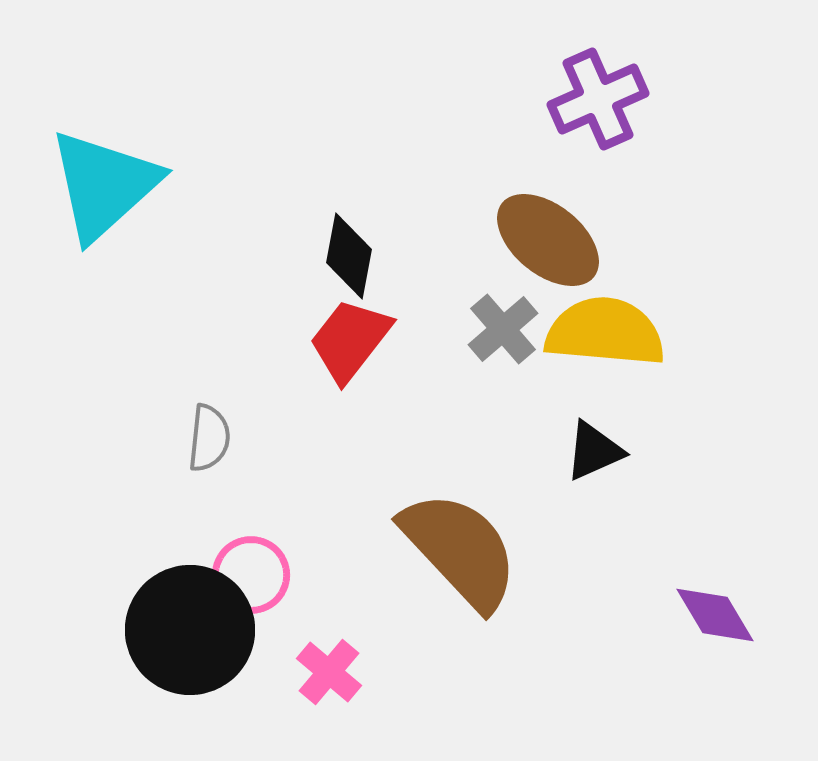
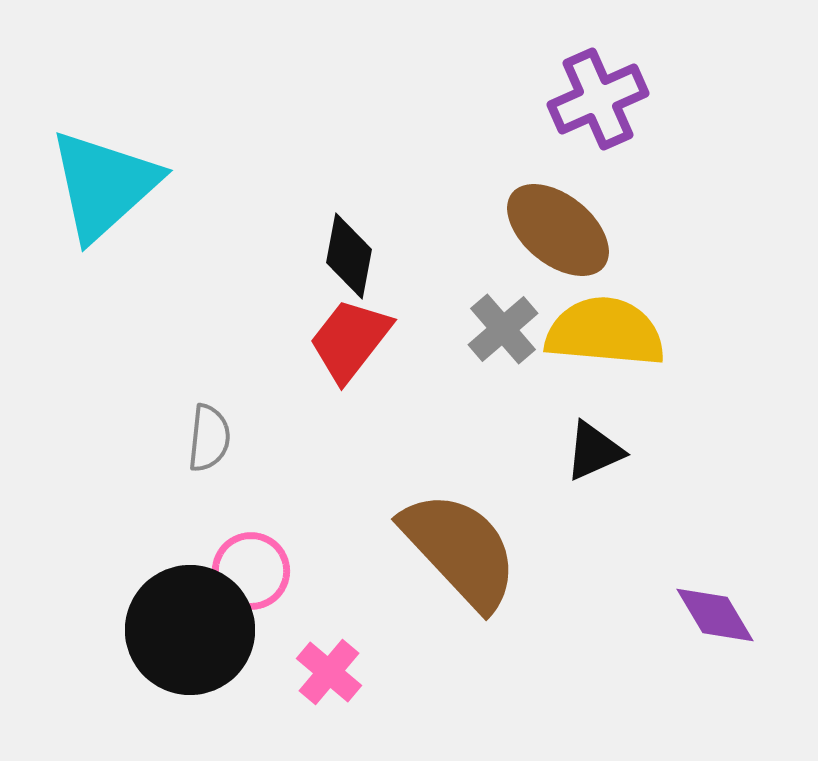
brown ellipse: moved 10 px right, 10 px up
pink circle: moved 4 px up
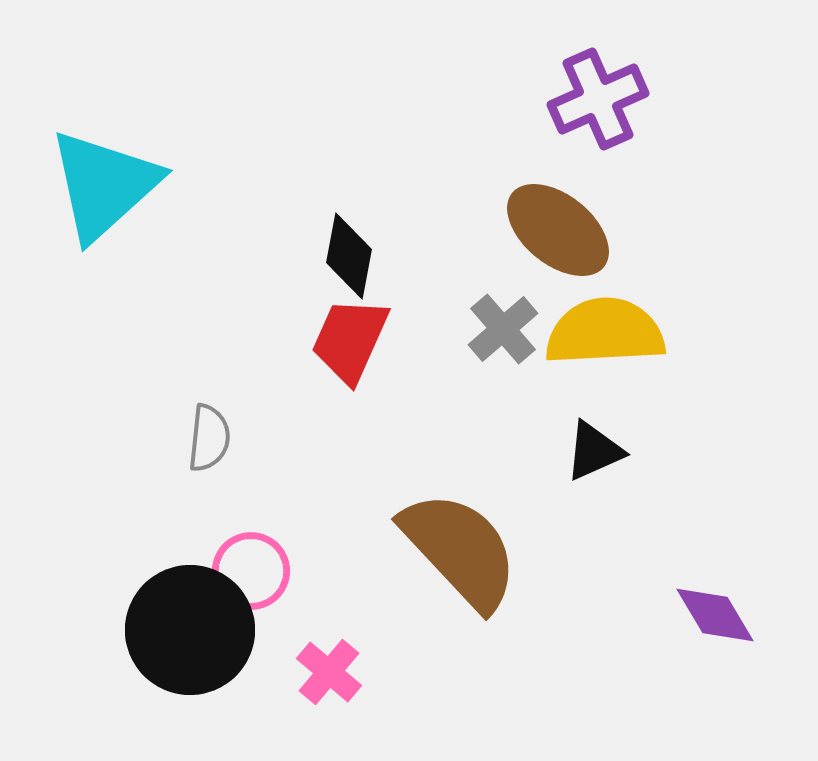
yellow semicircle: rotated 8 degrees counterclockwise
red trapezoid: rotated 14 degrees counterclockwise
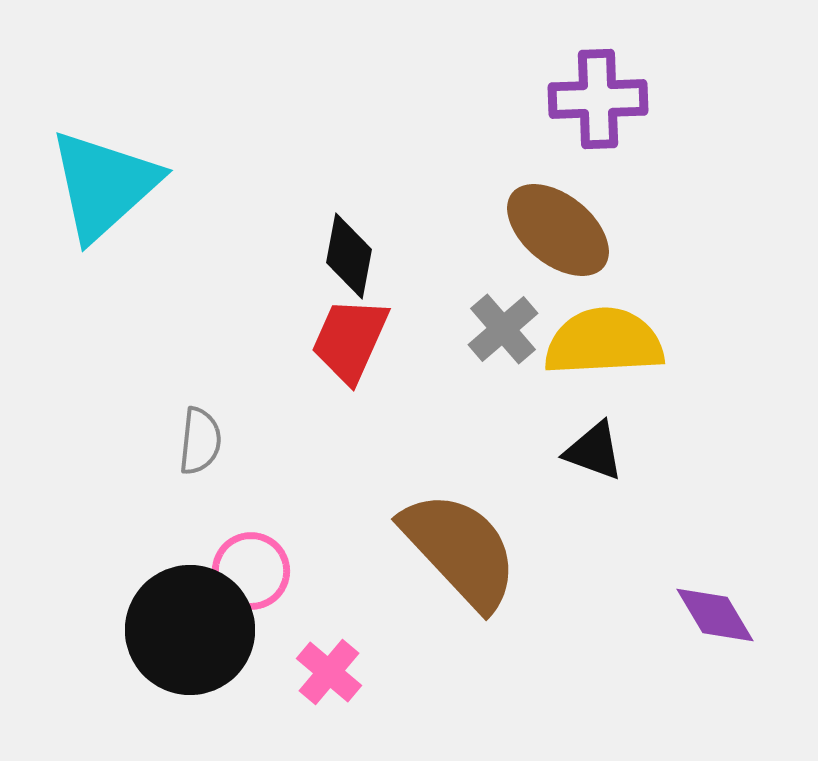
purple cross: rotated 22 degrees clockwise
yellow semicircle: moved 1 px left, 10 px down
gray semicircle: moved 9 px left, 3 px down
black triangle: rotated 44 degrees clockwise
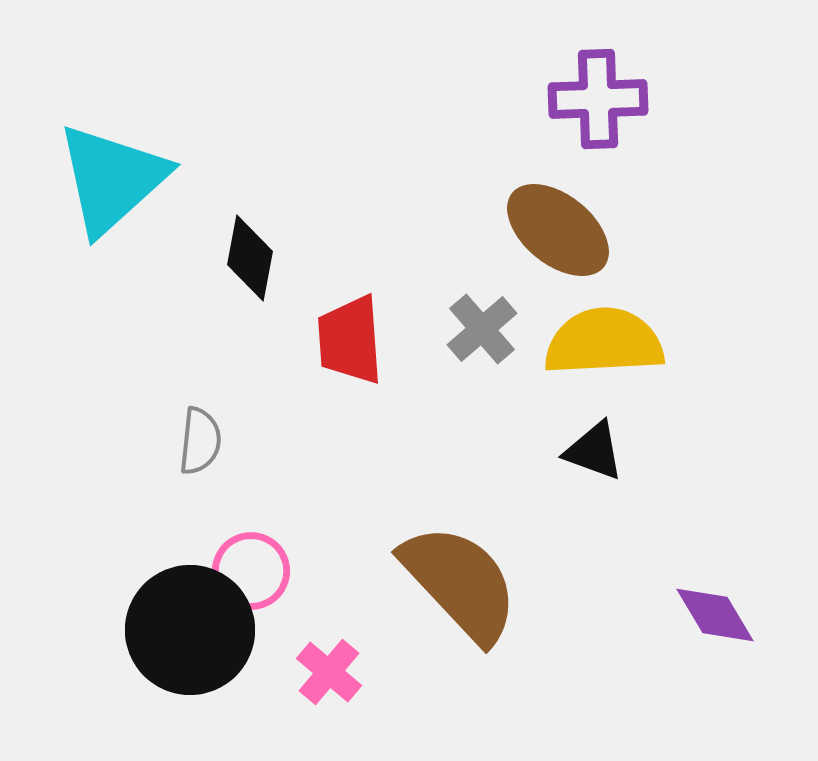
cyan triangle: moved 8 px right, 6 px up
black diamond: moved 99 px left, 2 px down
gray cross: moved 21 px left
red trapezoid: rotated 28 degrees counterclockwise
brown semicircle: moved 33 px down
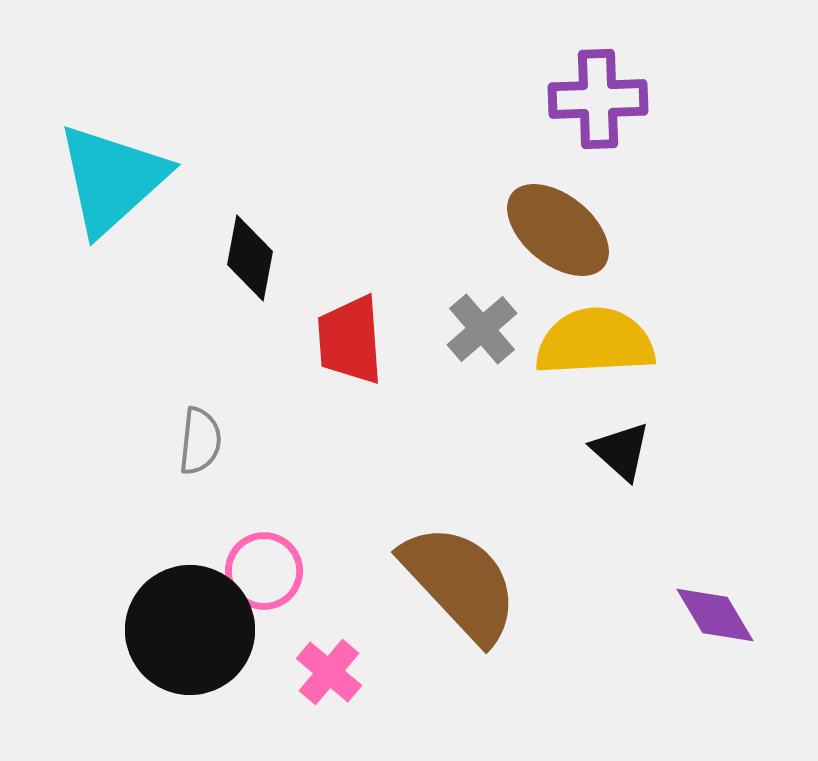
yellow semicircle: moved 9 px left
black triangle: moved 27 px right; rotated 22 degrees clockwise
pink circle: moved 13 px right
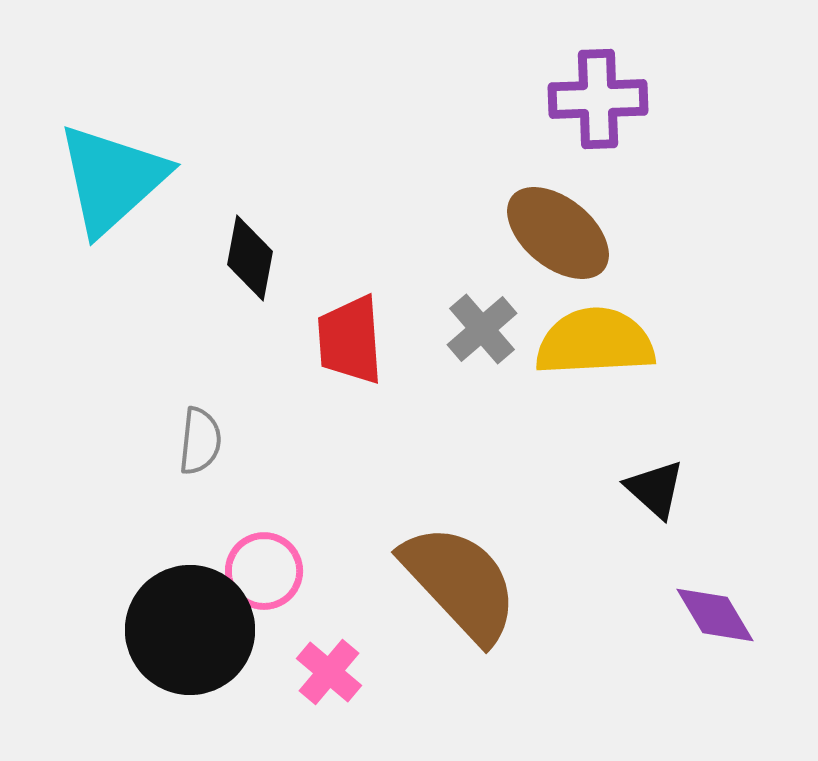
brown ellipse: moved 3 px down
black triangle: moved 34 px right, 38 px down
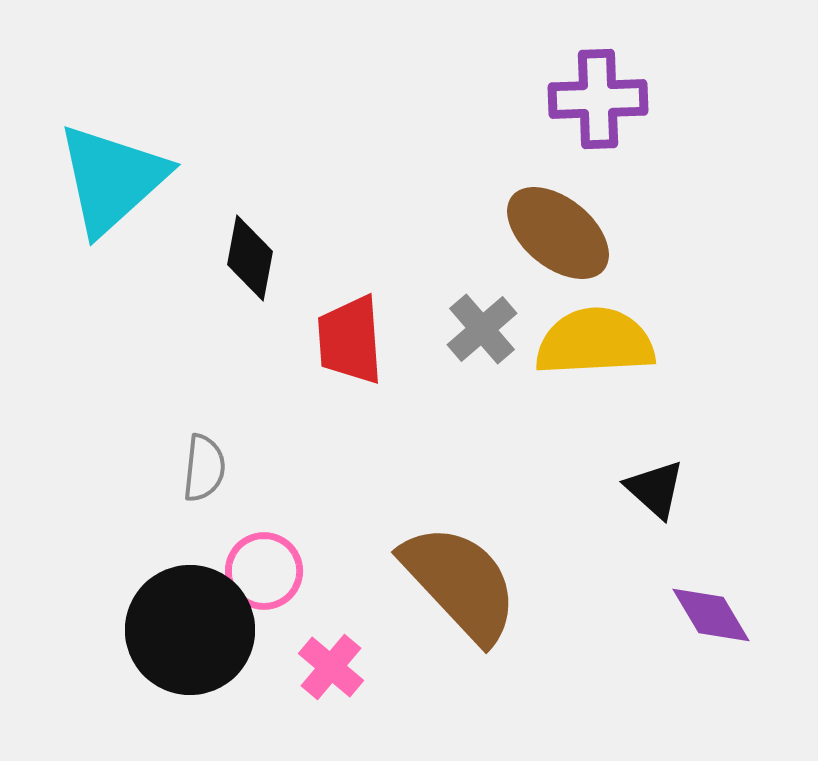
gray semicircle: moved 4 px right, 27 px down
purple diamond: moved 4 px left
pink cross: moved 2 px right, 5 px up
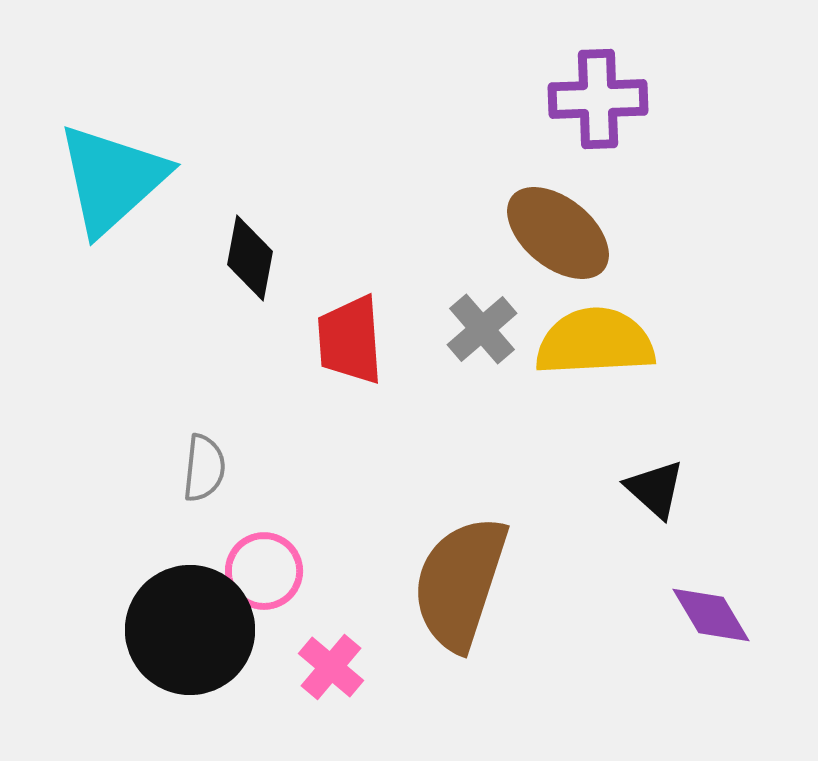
brown semicircle: rotated 119 degrees counterclockwise
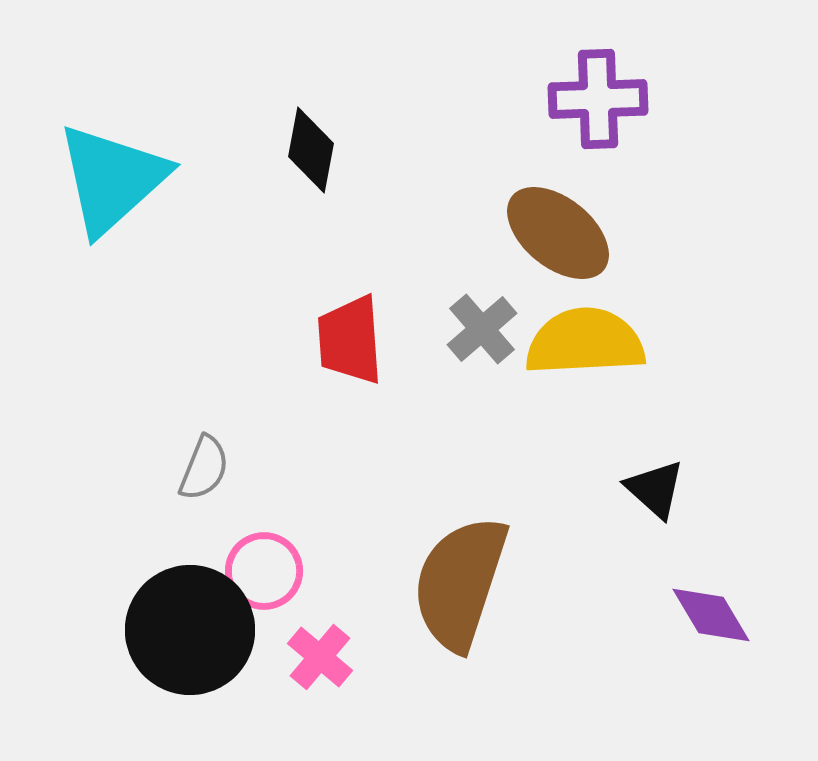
black diamond: moved 61 px right, 108 px up
yellow semicircle: moved 10 px left
gray semicircle: rotated 16 degrees clockwise
pink cross: moved 11 px left, 10 px up
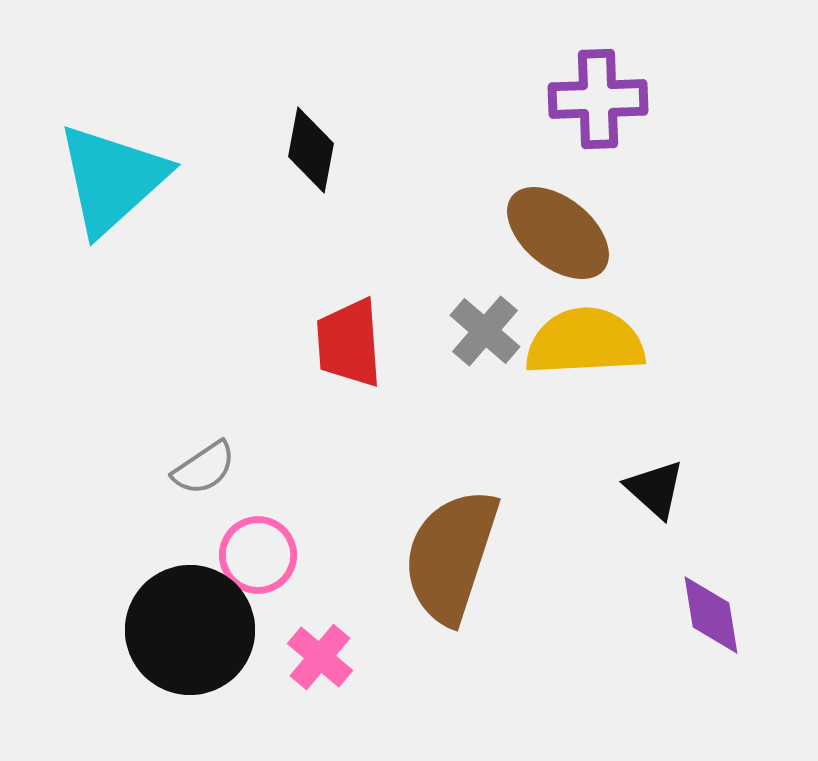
gray cross: moved 3 px right, 2 px down; rotated 8 degrees counterclockwise
red trapezoid: moved 1 px left, 3 px down
gray semicircle: rotated 34 degrees clockwise
pink circle: moved 6 px left, 16 px up
brown semicircle: moved 9 px left, 27 px up
purple diamond: rotated 22 degrees clockwise
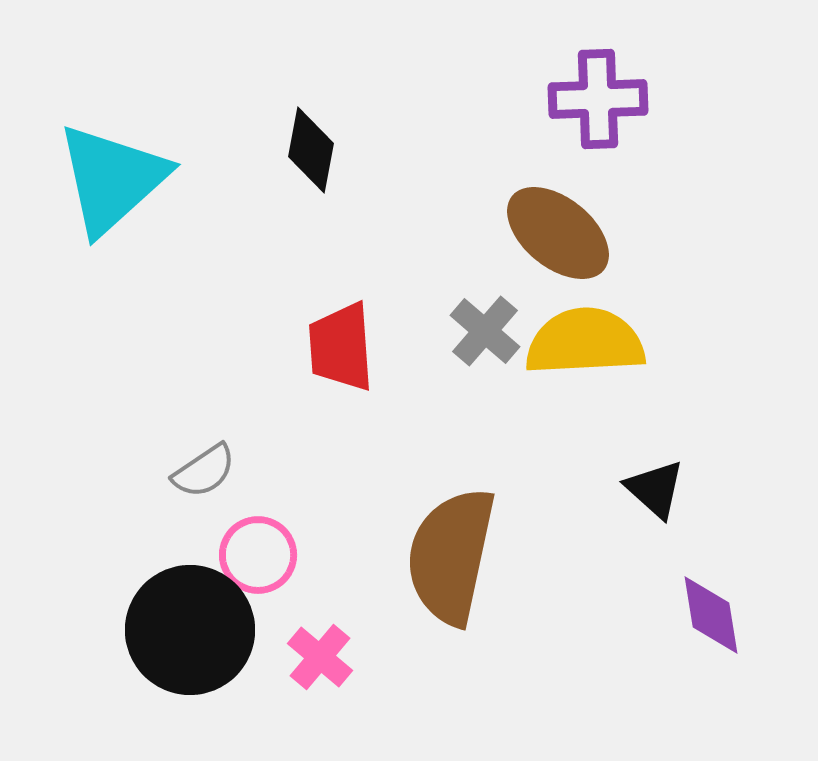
red trapezoid: moved 8 px left, 4 px down
gray semicircle: moved 3 px down
brown semicircle: rotated 6 degrees counterclockwise
